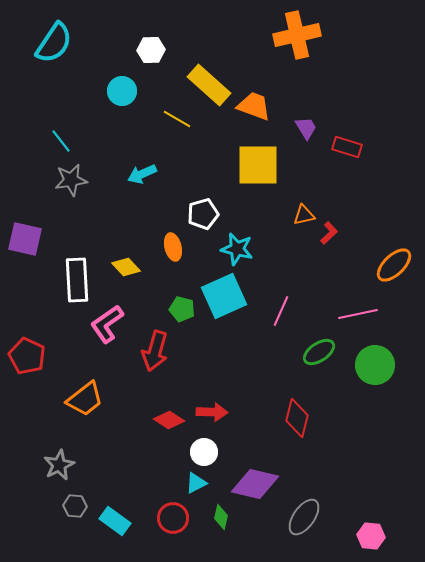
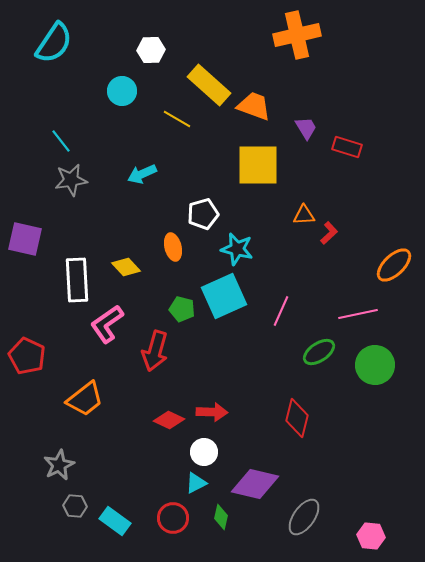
orange triangle at (304, 215): rotated 10 degrees clockwise
red diamond at (169, 420): rotated 8 degrees counterclockwise
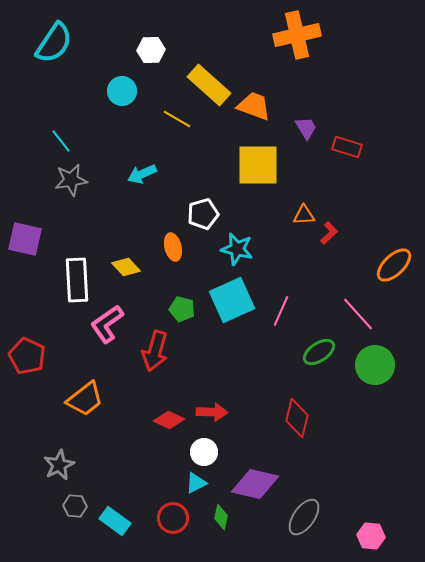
cyan square at (224, 296): moved 8 px right, 4 px down
pink line at (358, 314): rotated 60 degrees clockwise
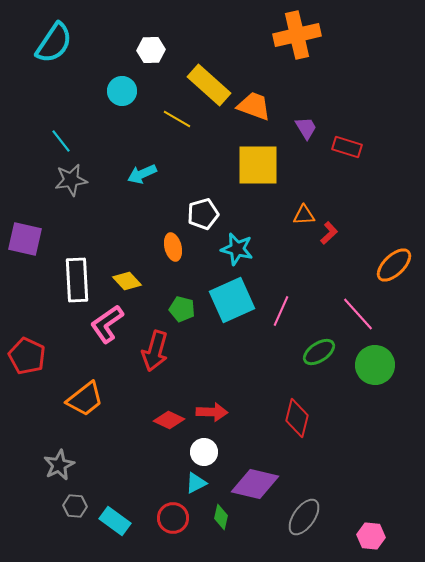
yellow diamond at (126, 267): moved 1 px right, 14 px down
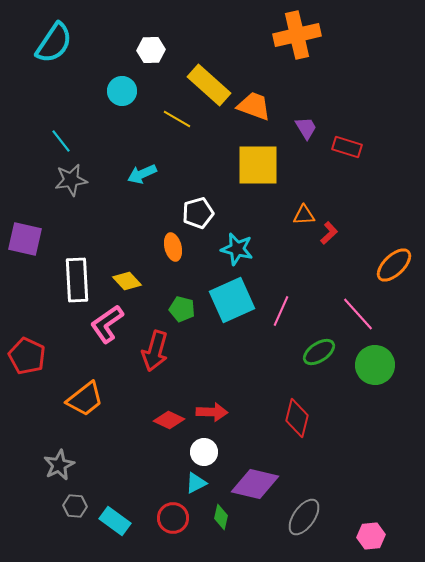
white pentagon at (203, 214): moved 5 px left, 1 px up
pink hexagon at (371, 536): rotated 12 degrees counterclockwise
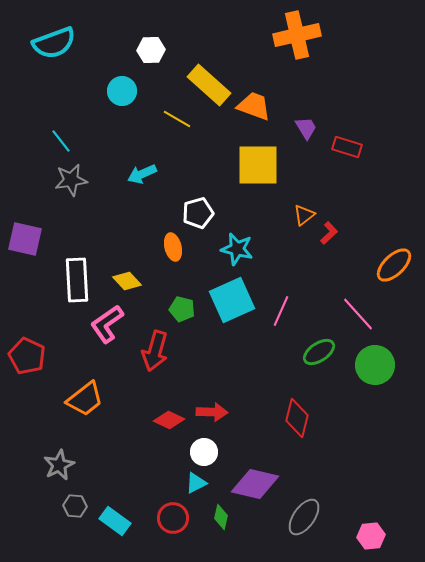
cyan semicircle at (54, 43): rotated 36 degrees clockwise
orange triangle at (304, 215): rotated 35 degrees counterclockwise
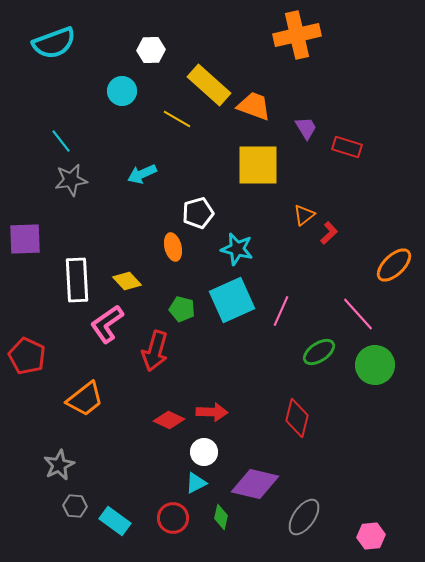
purple square at (25, 239): rotated 15 degrees counterclockwise
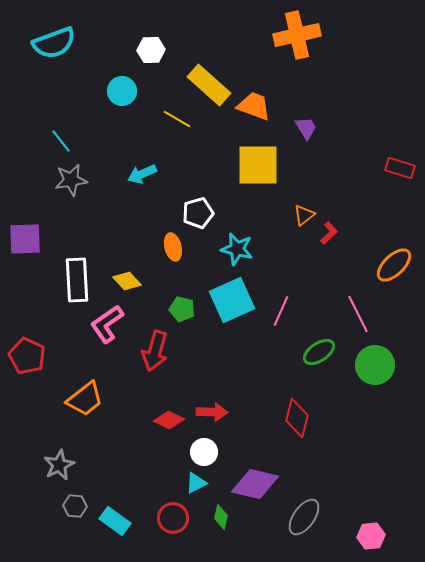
red rectangle at (347, 147): moved 53 px right, 21 px down
pink line at (358, 314): rotated 15 degrees clockwise
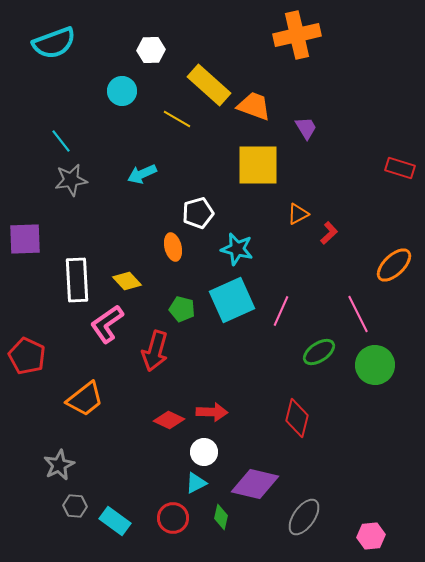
orange triangle at (304, 215): moved 6 px left, 1 px up; rotated 10 degrees clockwise
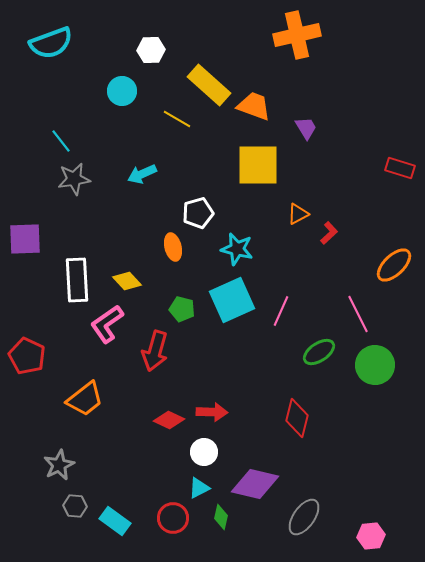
cyan semicircle at (54, 43): moved 3 px left
gray star at (71, 180): moved 3 px right, 1 px up
cyan triangle at (196, 483): moved 3 px right, 5 px down
